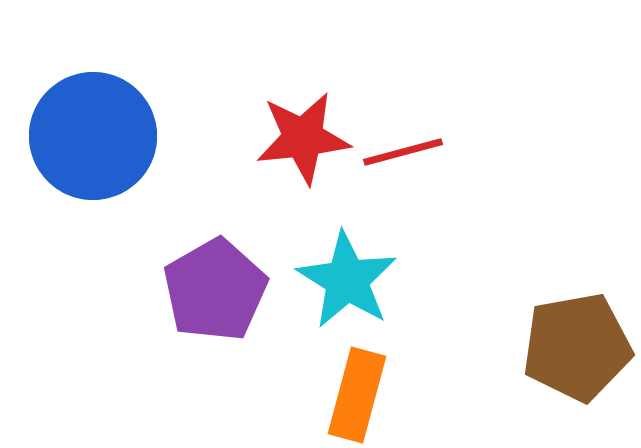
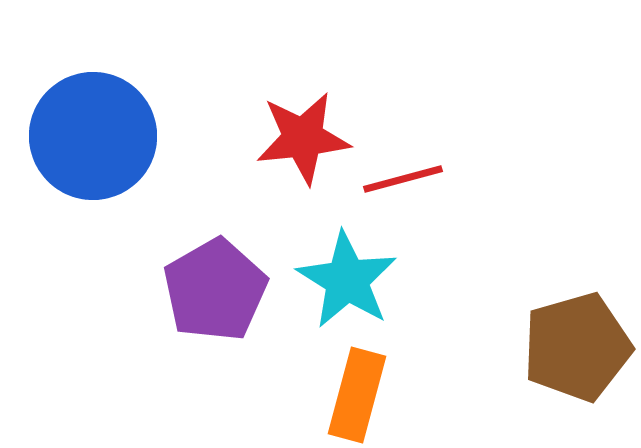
red line: moved 27 px down
brown pentagon: rotated 6 degrees counterclockwise
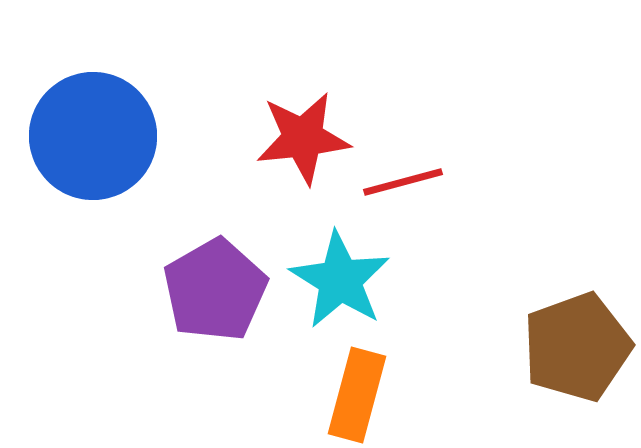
red line: moved 3 px down
cyan star: moved 7 px left
brown pentagon: rotated 4 degrees counterclockwise
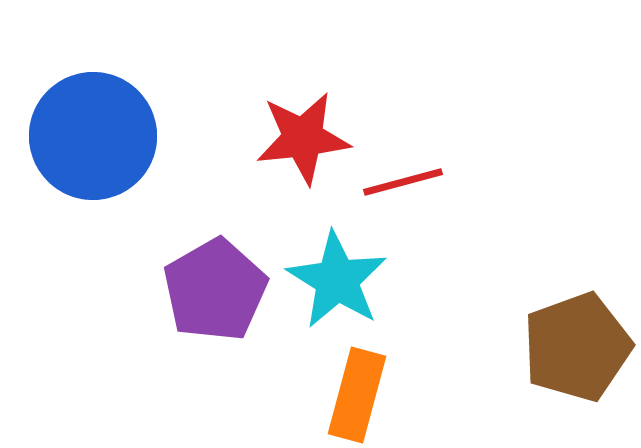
cyan star: moved 3 px left
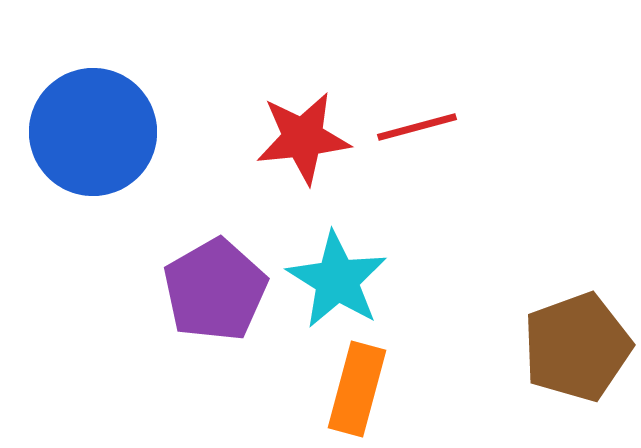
blue circle: moved 4 px up
red line: moved 14 px right, 55 px up
orange rectangle: moved 6 px up
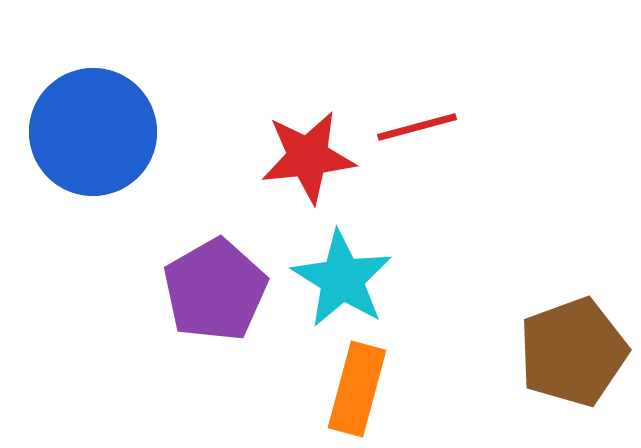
red star: moved 5 px right, 19 px down
cyan star: moved 5 px right, 1 px up
brown pentagon: moved 4 px left, 5 px down
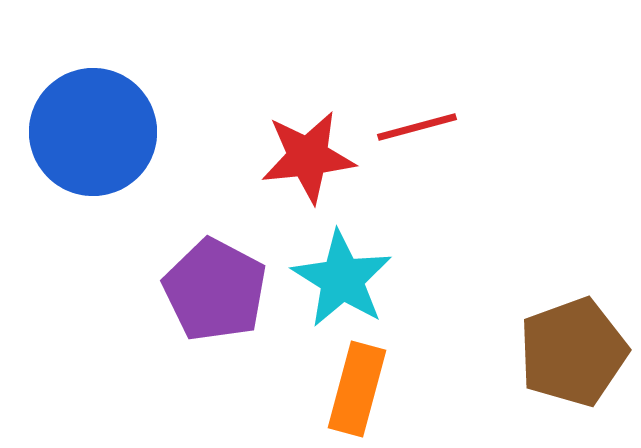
purple pentagon: rotated 14 degrees counterclockwise
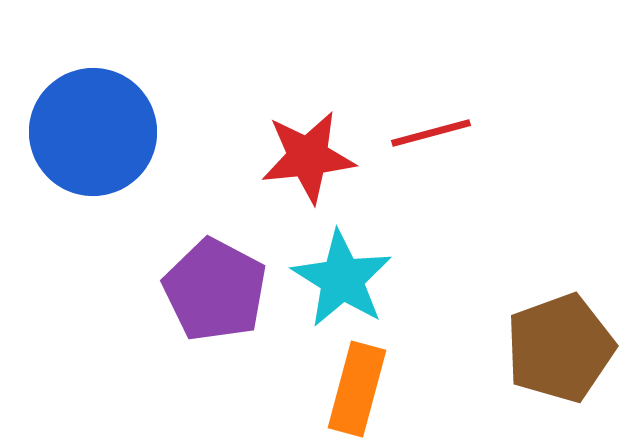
red line: moved 14 px right, 6 px down
brown pentagon: moved 13 px left, 4 px up
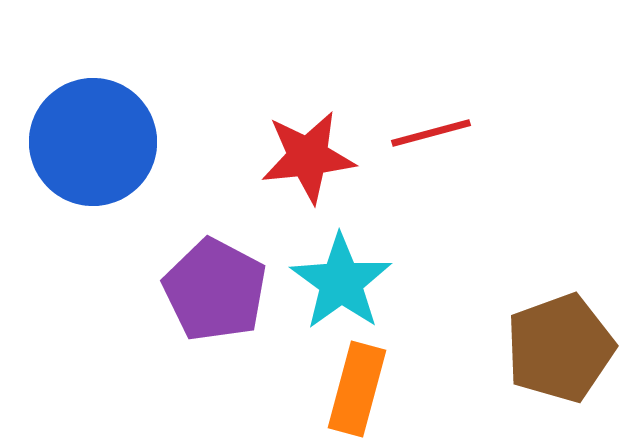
blue circle: moved 10 px down
cyan star: moved 1 px left, 3 px down; rotated 4 degrees clockwise
